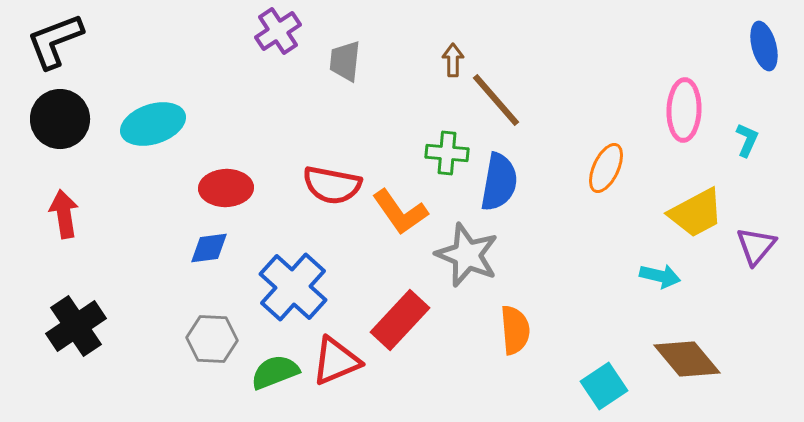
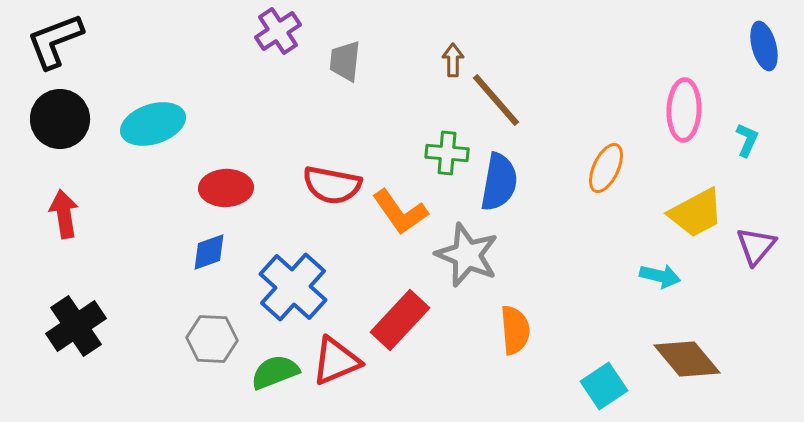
blue diamond: moved 4 px down; rotated 12 degrees counterclockwise
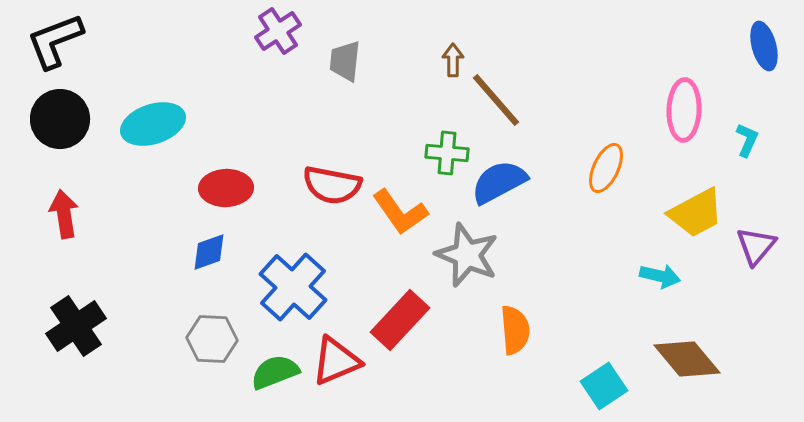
blue semicircle: rotated 128 degrees counterclockwise
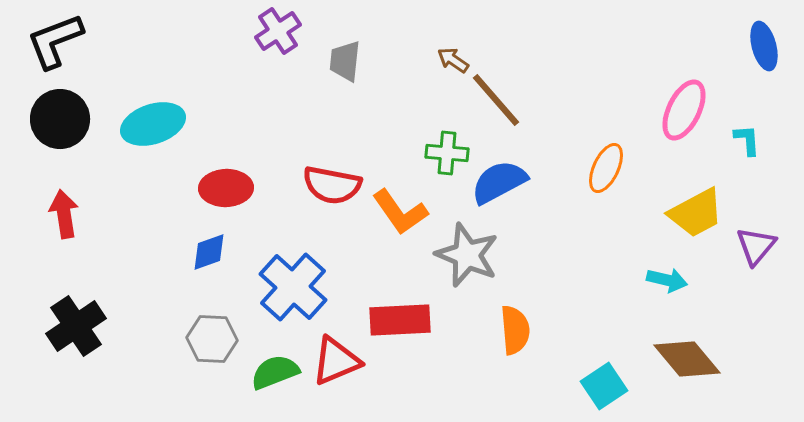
brown arrow: rotated 56 degrees counterclockwise
pink ellipse: rotated 24 degrees clockwise
cyan L-shape: rotated 28 degrees counterclockwise
cyan arrow: moved 7 px right, 4 px down
red rectangle: rotated 44 degrees clockwise
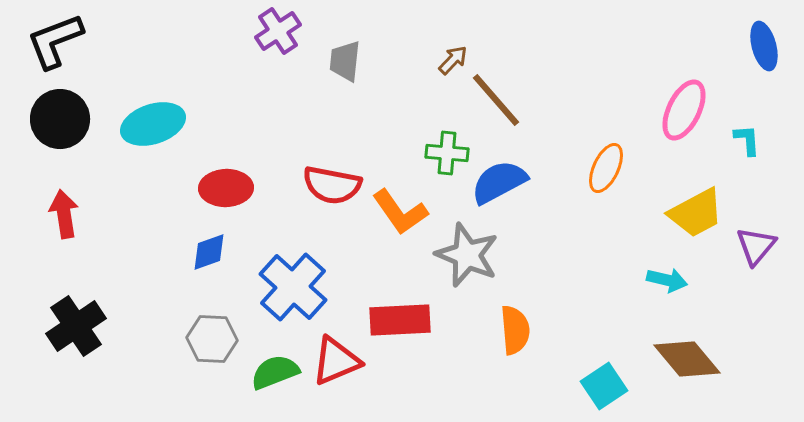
brown arrow: rotated 100 degrees clockwise
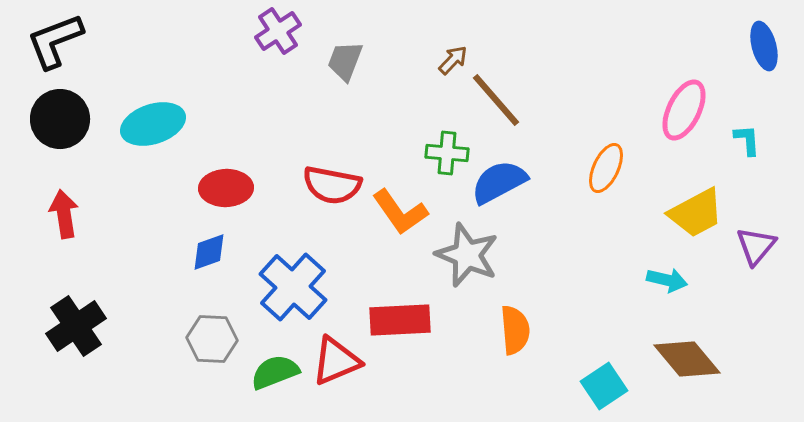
gray trapezoid: rotated 15 degrees clockwise
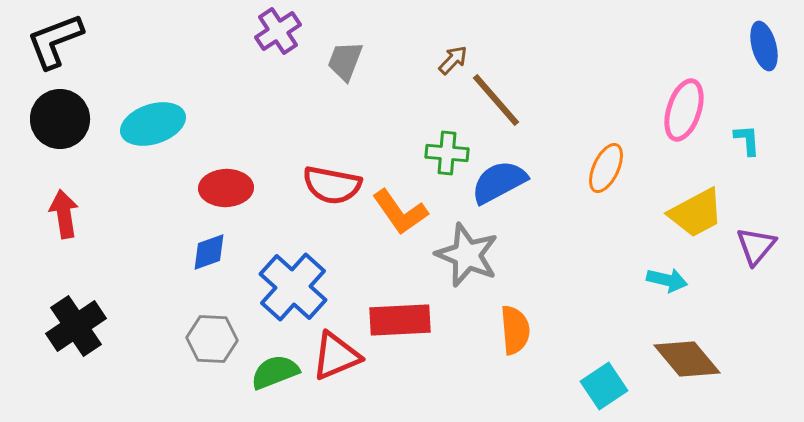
pink ellipse: rotated 8 degrees counterclockwise
red triangle: moved 5 px up
